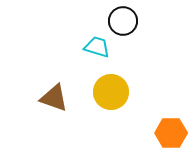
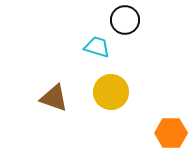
black circle: moved 2 px right, 1 px up
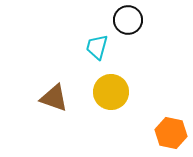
black circle: moved 3 px right
cyan trapezoid: rotated 92 degrees counterclockwise
orange hexagon: rotated 12 degrees clockwise
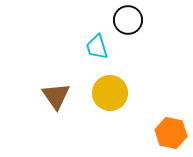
cyan trapezoid: rotated 32 degrees counterclockwise
yellow circle: moved 1 px left, 1 px down
brown triangle: moved 2 px right, 2 px up; rotated 36 degrees clockwise
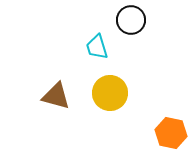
black circle: moved 3 px right
brown triangle: rotated 40 degrees counterclockwise
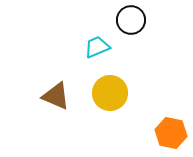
cyan trapezoid: rotated 84 degrees clockwise
brown triangle: rotated 8 degrees clockwise
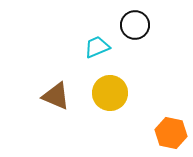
black circle: moved 4 px right, 5 px down
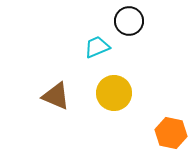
black circle: moved 6 px left, 4 px up
yellow circle: moved 4 px right
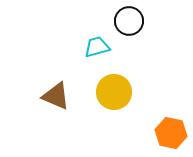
cyan trapezoid: rotated 8 degrees clockwise
yellow circle: moved 1 px up
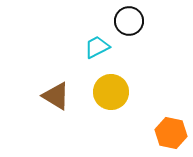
cyan trapezoid: rotated 12 degrees counterclockwise
yellow circle: moved 3 px left
brown triangle: rotated 8 degrees clockwise
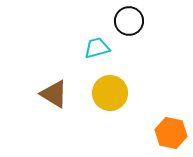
cyan trapezoid: moved 1 px down; rotated 12 degrees clockwise
yellow circle: moved 1 px left, 1 px down
brown triangle: moved 2 px left, 2 px up
